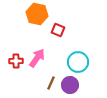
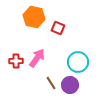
orange hexagon: moved 3 px left, 3 px down
red square: moved 2 px up
brown line: rotated 56 degrees counterclockwise
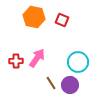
red square: moved 4 px right, 8 px up
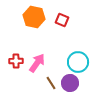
pink arrow: moved 5 px down
purple circle: moved 2 px up
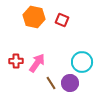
cyan circle: moved 4 px right
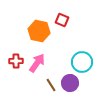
orange hexagon: moved 5 px right, 14 px down
brown line: moved 2 px down
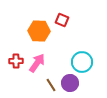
orange hexagon: rotated 10 degrees counterclockwise
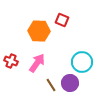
red cross: moved 5 px left; rotated 24 degrees clockwise
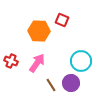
cyan circle: moved 1 px left, 1 px up
purple circle: moved 1 px right
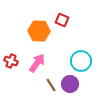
purple circle: moved 1 px left, 1 px down
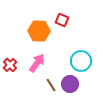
red cross: moved 1 px left, 4 px down; rotated 24 degrees clockwise
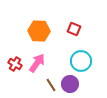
red square: moved 12 px right, 9 px down
red cross: moved 5 px right, 1 px up; rotated 16 degrees counterclockwise
